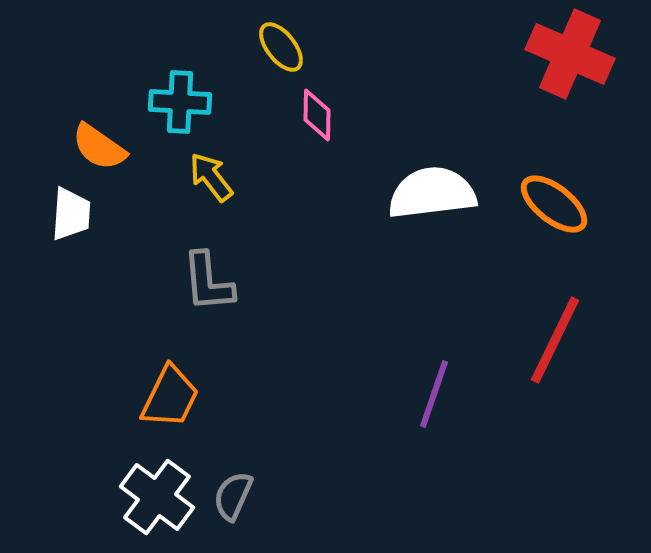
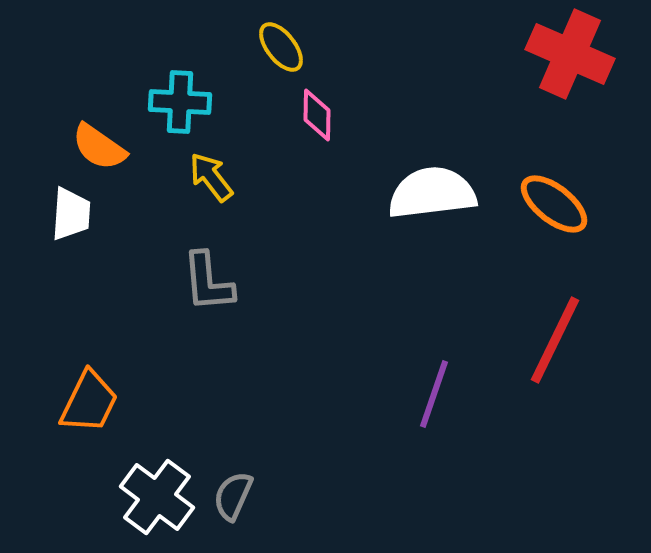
orange trapezoid: moved 81 px left, 5 px down
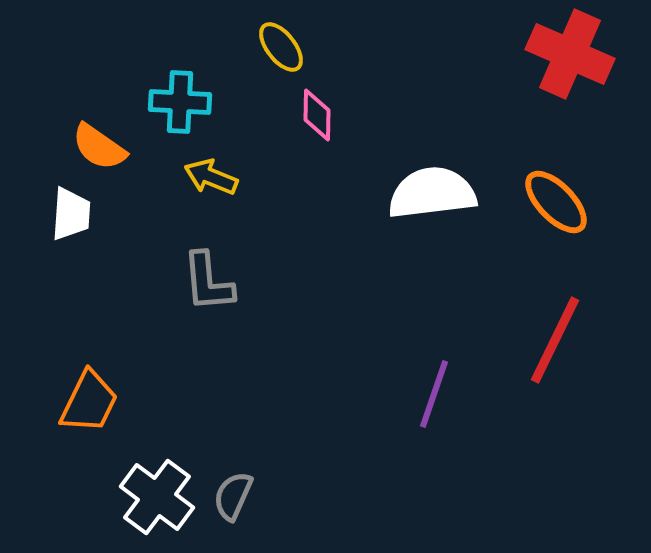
yellow arrow: rotated 30 degrees counterclockwise
orange ellipse: moved 2 px right, 2 px up; rotated 8 degrees clockwise
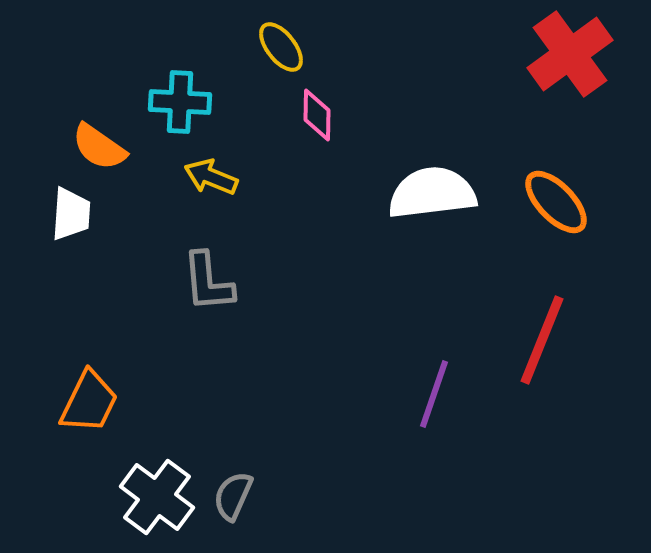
red cross: rotated 30 degrees clockwise
red line: moved 13 px left; rotated 4 degrees counterclockwise
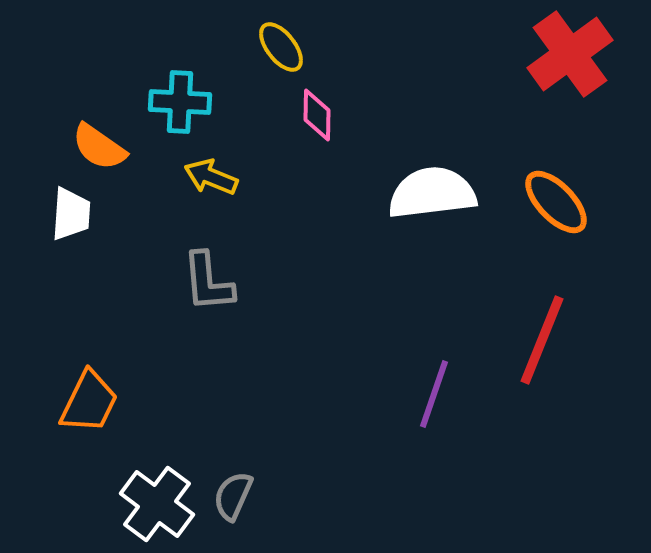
white cross: moved 7 px down
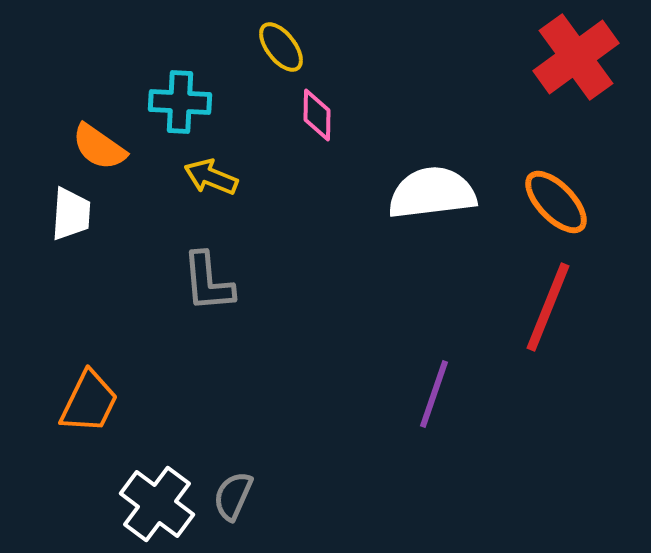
red cross: moved 6 px right, 3 px down
red line: moved 6 px right, 33 px up
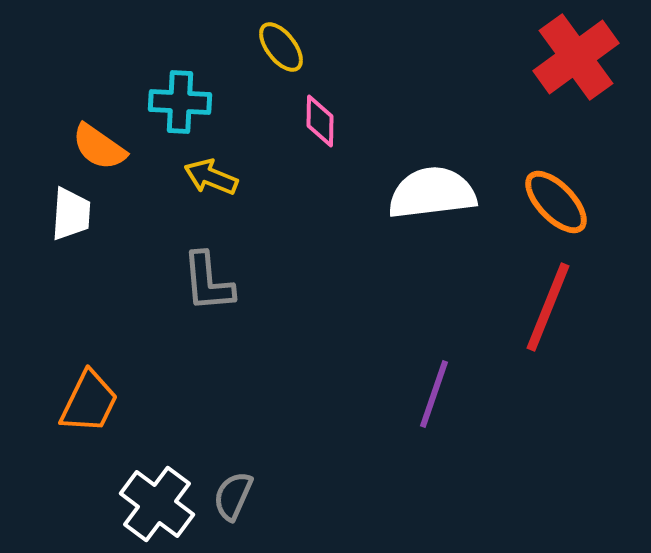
pink diamond: moved 3 px right, 6 px down
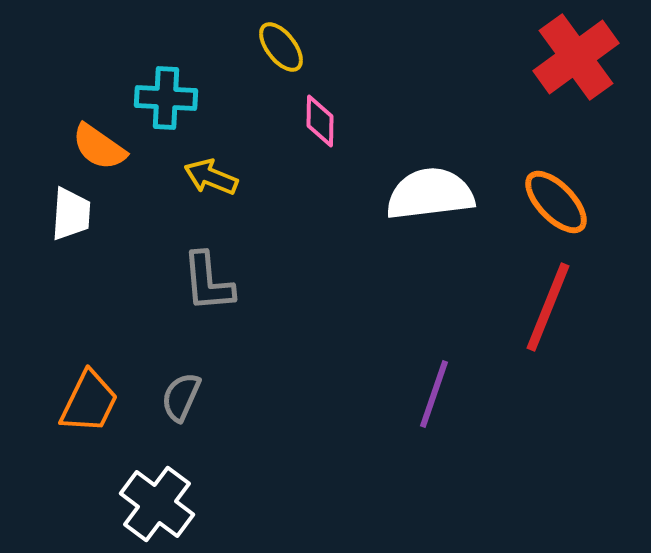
cyan cross: moved 14 px left, 4 px up
white semicircle: moved 2 px left, 1 px down
gray semicircle: moved 52 px left, 99 px up
